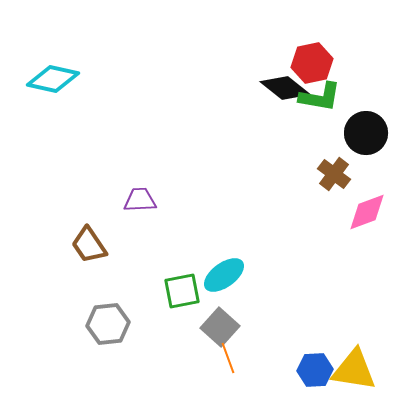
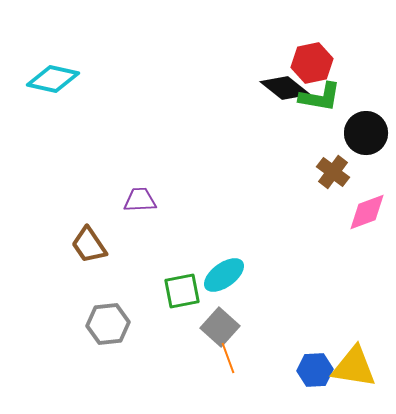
brown cross: moved 1 px left, 2 px up
yellow triangle: moved 3 px up
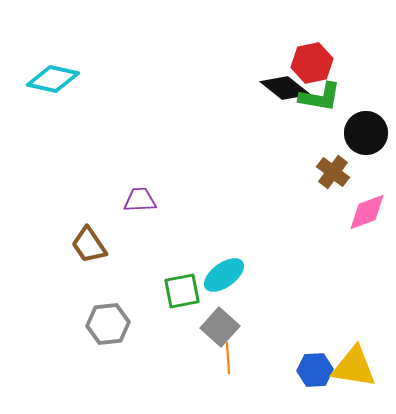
orange line: rotated 16 degrees clockwise
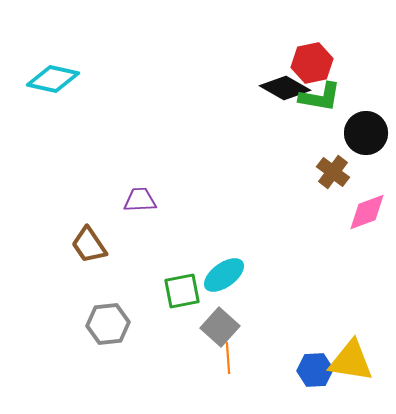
black diamond: rotated 9 degrees counterclockwise
yellow triangle: moved 3 px left, 6 px up
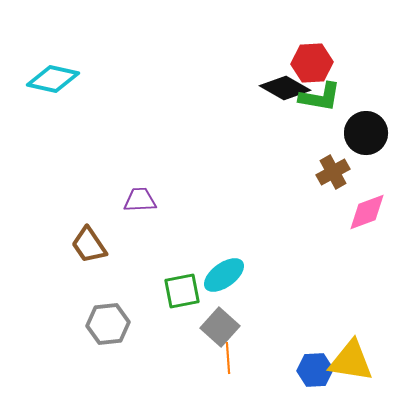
red hexagon: rotated 9 degrees clockwise
brown cross: rotated 24 degrees clockwise
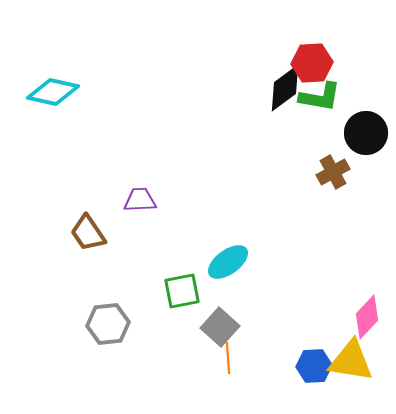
cyan diamond: moved 13 px down
black diamond: rotated 66 degrees counterclockwise
pink diamond: moved 105 px down; rotated 27 degrees counterclockwise
brown trapezoid: moved 1 px left, 12 px up
cyan ellipse: moved 4 px right, 13 px up
blue hexagon: moved 1 px left, 4 px up
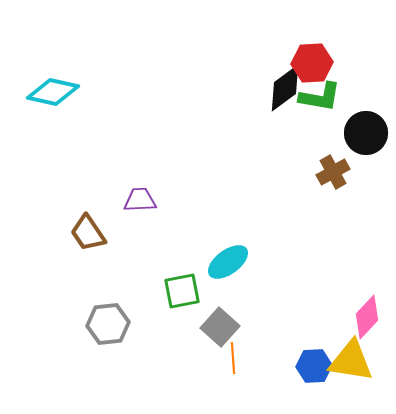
orange line: moved 5 px right
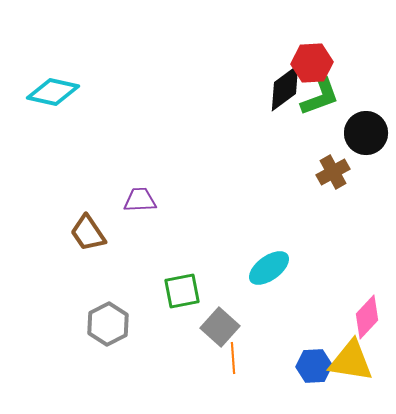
green L-shape: rotated 30 degrees counterclockwise
cyan ellipse: moved 41 px right, 6 px down
gray hexagon: rotated 21 degrees counterclockwise
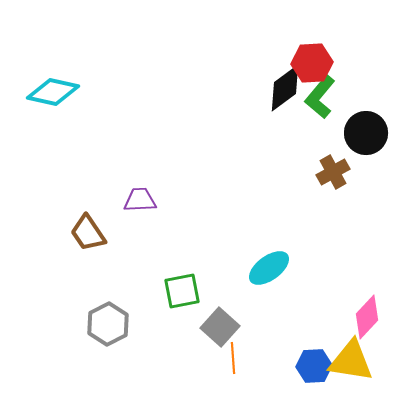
green L-shape: rotated 150 degrees clockwise
